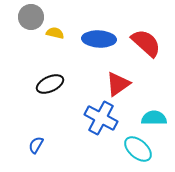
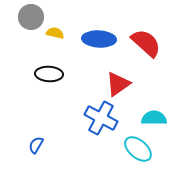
black ellipse: moved 1 px left, 10 px up; rotated 28 degrees clockwise
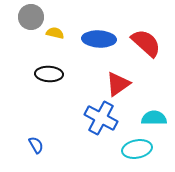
blue semicircle: rotated 120 degrees clockwise
cyan ellipse: moved 1 px left; rotated 52 degrees counterclockwise
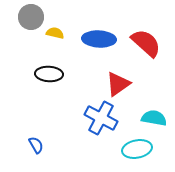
cyan semicircle: rotated 10 degrees clockwise
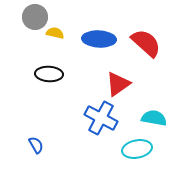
gray circle: moved 4 px right
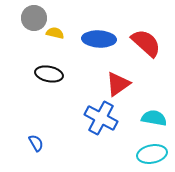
gray circle: moved 1 px left, 1 px down
black ellipse: rotated 8 degrees clockwise
blue semicircle: moved 2 px up
cyan ellipse: moved 15 px right, 5 px down
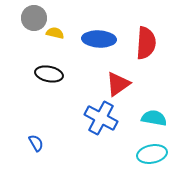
red semicircle: rotated 52 degrees clockwise
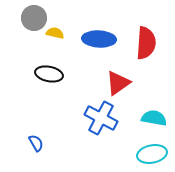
red triangle: moved 1 px up
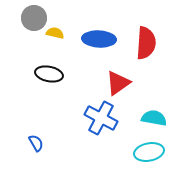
cyan ellipse: moved 3 px left, 2 px up
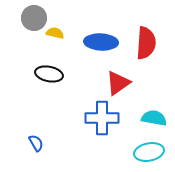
blue ellipse: moved 2 px right, 3 px down
blue cross: moved 1 px right; rotated 28 degrees counterclockwise
